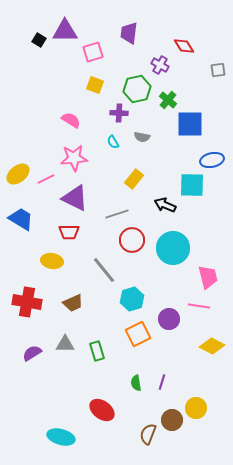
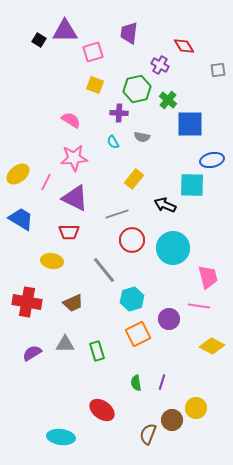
pink line at (46, 179): moved 3 px down; rotated 36 degrees counterclockwise
cyan ellipse at (61, 437): rotated 8 degrees counterclockwise
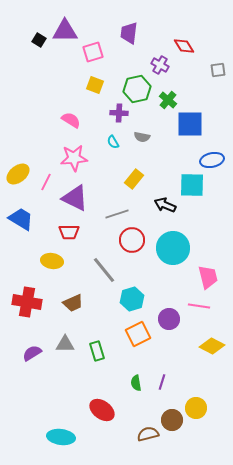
brown semicircle at (148, 434): rotated 55 degrees clockwise
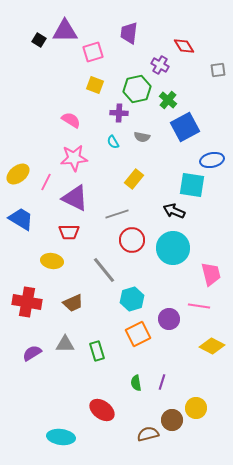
blue square at (190, 124): moved 5 px left, 3 px down; rotated 28 degrees counterclockwise
cyan square at (192, 185): rotated 8 degrees clockwise
black arrow at (165, 205): moved 9 px right, 6 px down
pink trapezoid at (208, 277): moved 3 px right, 3 px up
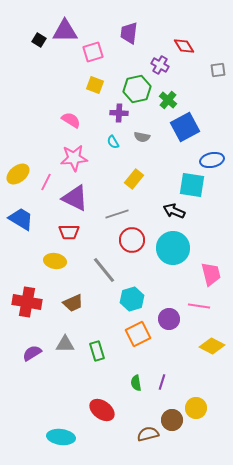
yellow ellipse at (52, 261): moved 3 px right
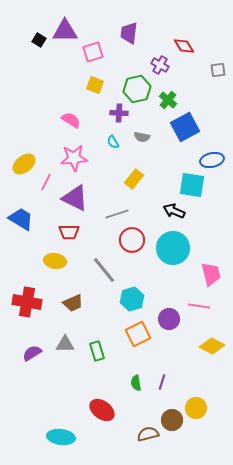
yellow ellipse at (18, 174): moved 6 px right, 10 px up
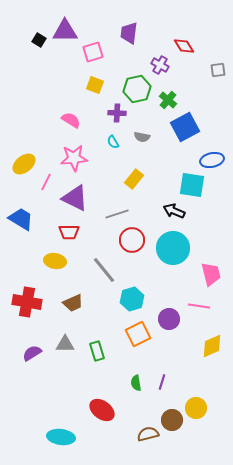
purple cross at (119, 113): moved 2 px left
yellow diamond at (212, 346): rotated 50 degrees counterclockwise
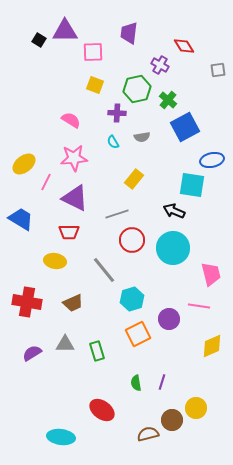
pink square at (93, 52): rotated 15 degrees clockwise
gray semicircle at (142, 137): rotated 21 degrees counterclockwise
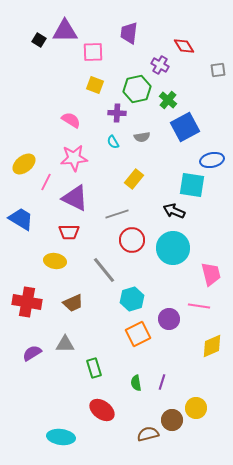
green rectangle at (97, 351): moved 3 px left, 17 px down
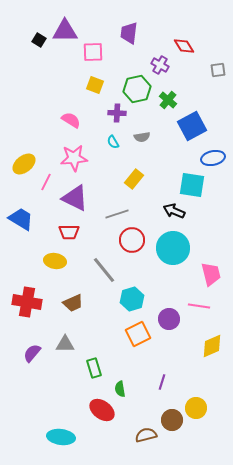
blue square at (185, 127): moved 7 px right, 1 px up
blue ellipse at (212, 160): moved 1 px right, 2 px up
purple semicircle at (32, 353): rotated 18 degrees counterclockwise
green semicircle at (136, 383): moved 16 px left, 6 px down
brown semicircle at (148, 434): moved 2 px left, 1 px down
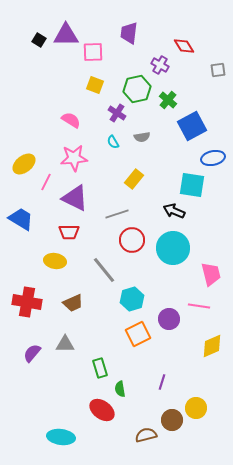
purple triangle at (65, 31): moved 1 px right, 4 px down
purple cross at (117, 113): rotated 30 degrees clockwise
green rectangle at (94, 368): moved 6 px right
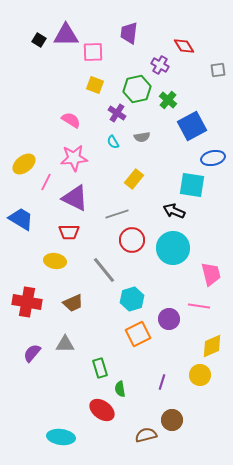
yellow circle at (196, 408): moved 4 px right, 33 px up
